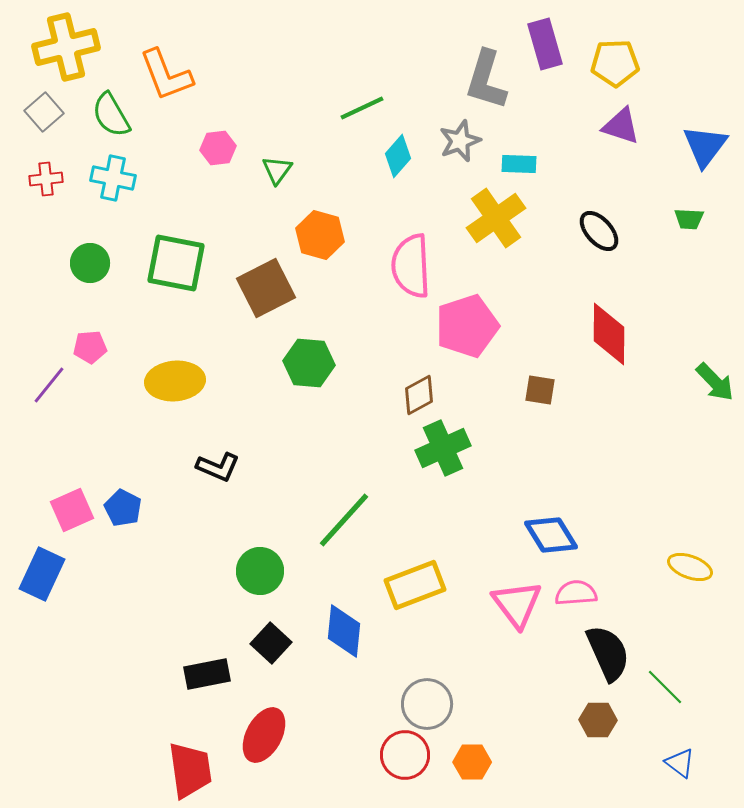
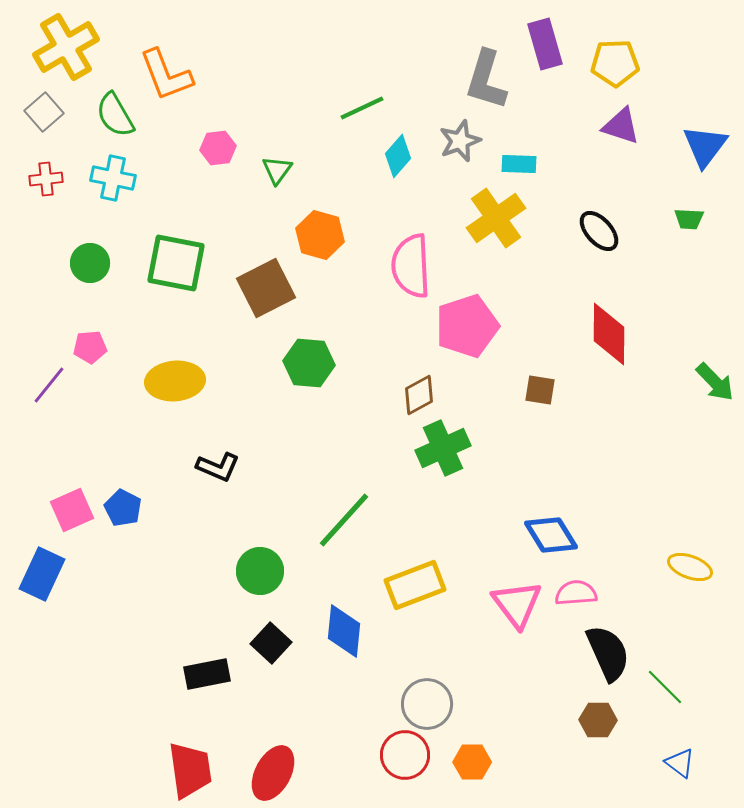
yellow cross at (66, 47): rotated 16 degrees counterclockwise
green semicircle at (111, 115): moved 4 px right
red ellipse at (264, 735): moved 9 px right, 38 px down
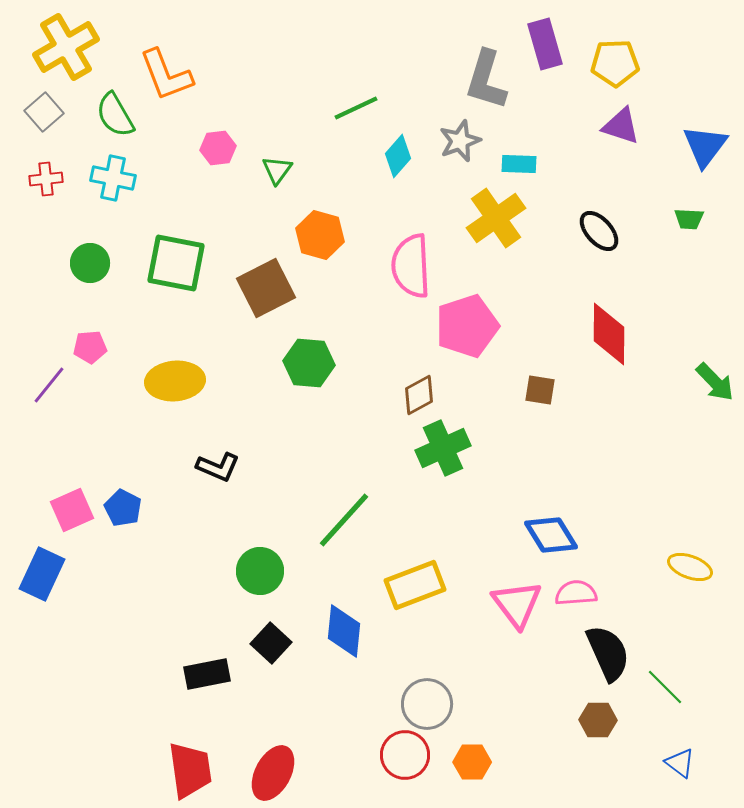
green line at (362, 108): moved 6 px left
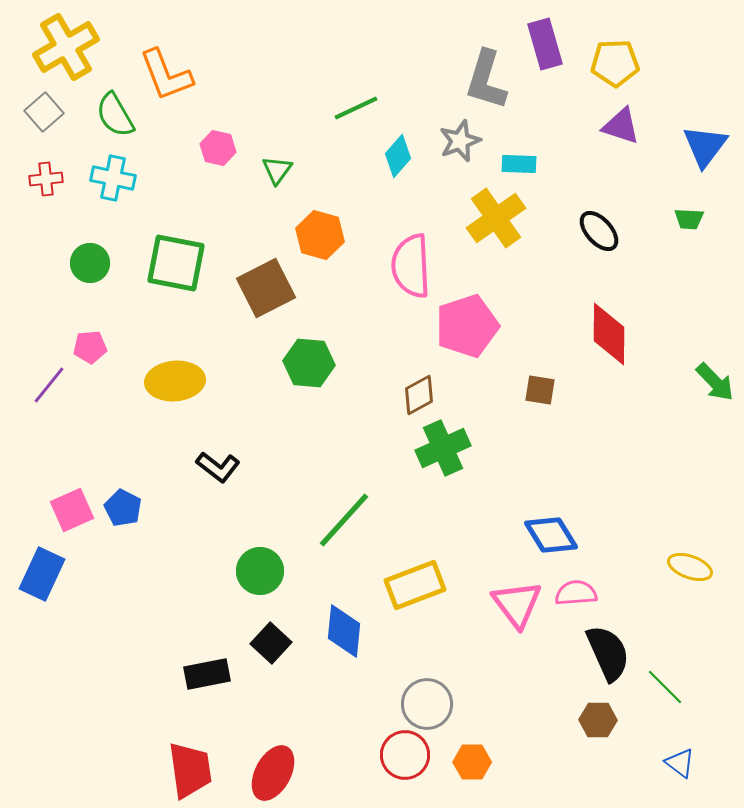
pink hexagon at (218, 148): rotated 20 degrees clockwise
black L-shape at (218, 467): rotated 15 degrees clockwise
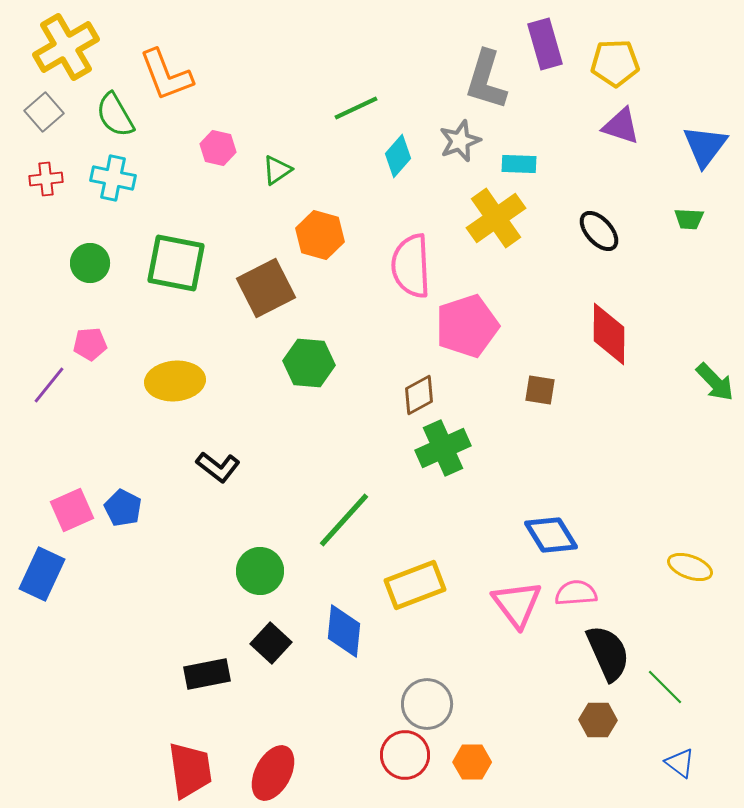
green triangle at (277, 170): rotated 20 degrees clockwise
pink pentagon at (90, 347): moved 3 px up
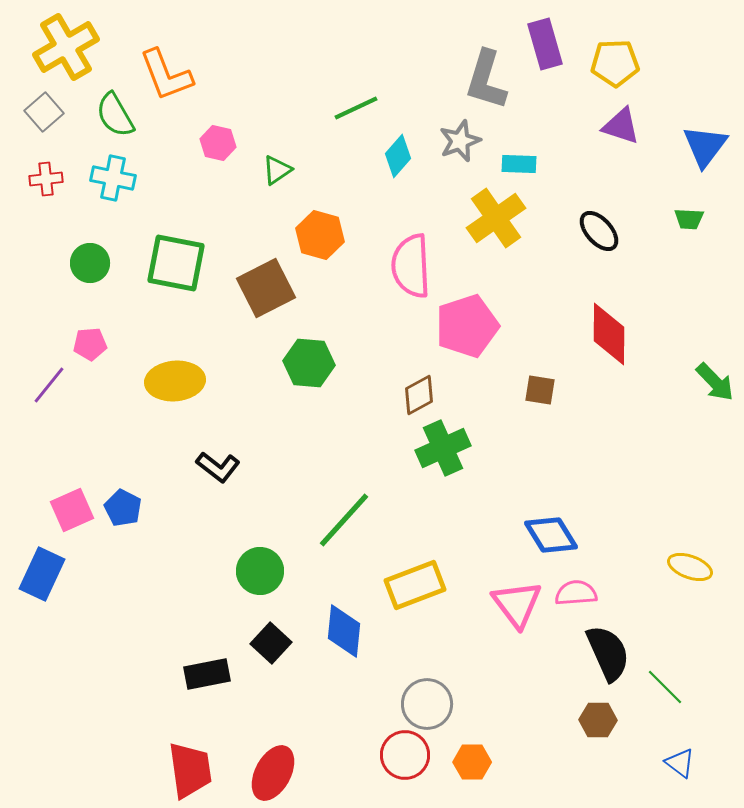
pink hexagon at (218, 148): moved 5 px up
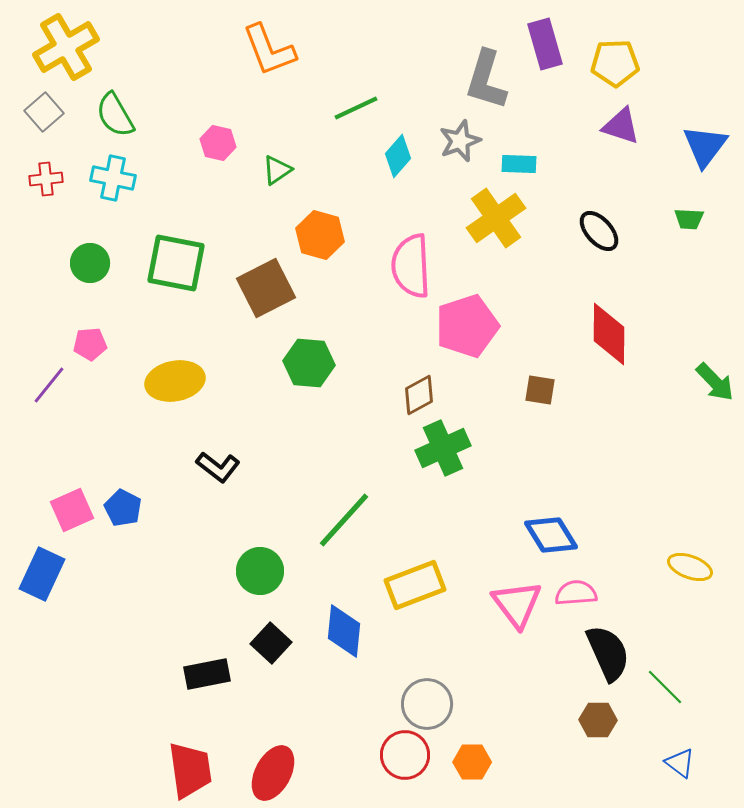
orange L-shape at (166, 75): moved 103 px right, 25 px up
yellow ellipse at (175, 381): rotated 6 degrees counterclockwise
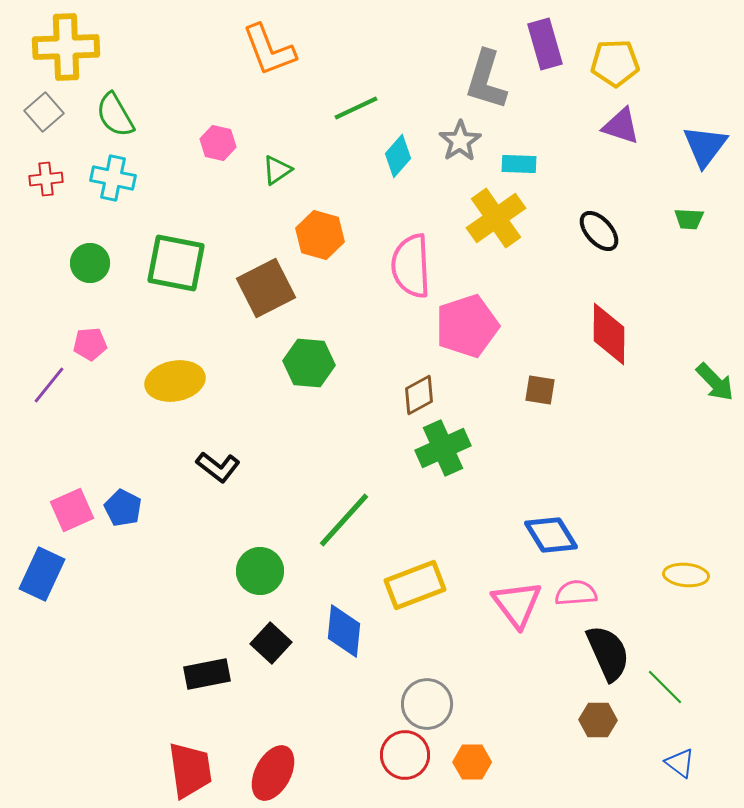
yellow cross at (66, 47): rotated 28 degrees clockwise
gray star at (460, 141): rotated 12 degrees counterclockwise
yellow ellipse at (690, 567): moved 4 px left, 8 px down; rotated 15 degrees counterclockwise
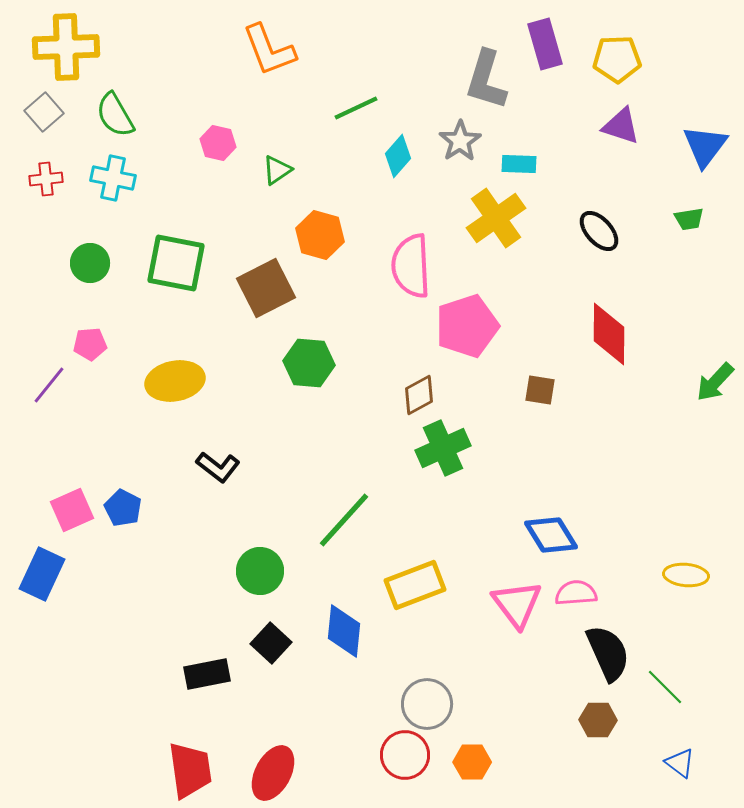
yellow pentagon at (615, 63): moved 2 px right, 4 px up
green trapezoid at (689, 219): rotated 12 degrees counterclockwise
green arrow at (715, 382): rotated 87 degrees clockwise
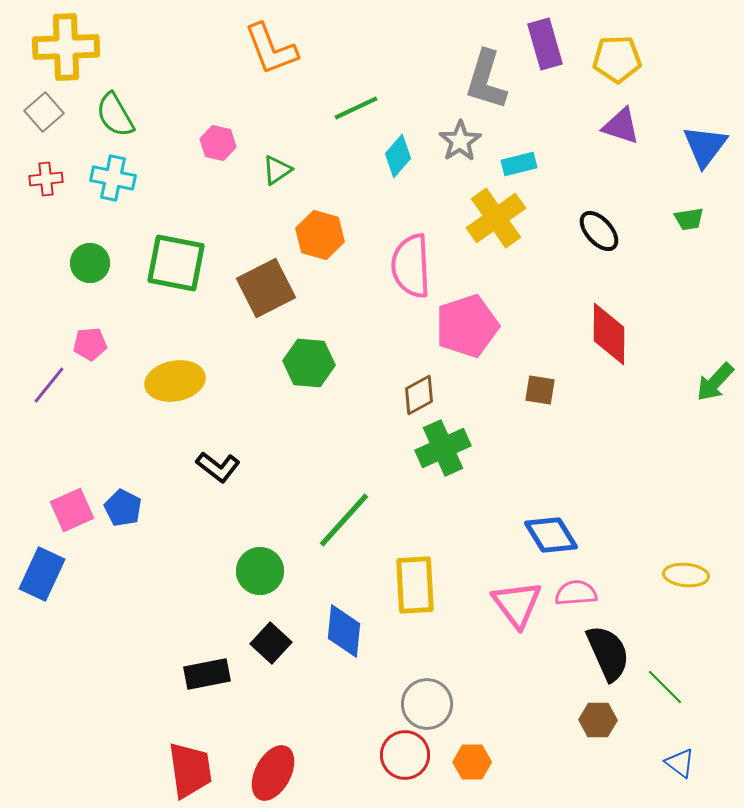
orange L-shape at (269, 50): moved 2 px right, 1 px up
cyan rectangle at (519, 164): rotated 16 degrees counterclockwise
yellow rectangle at (415, 585): rotated 72 degrees counterclockwise
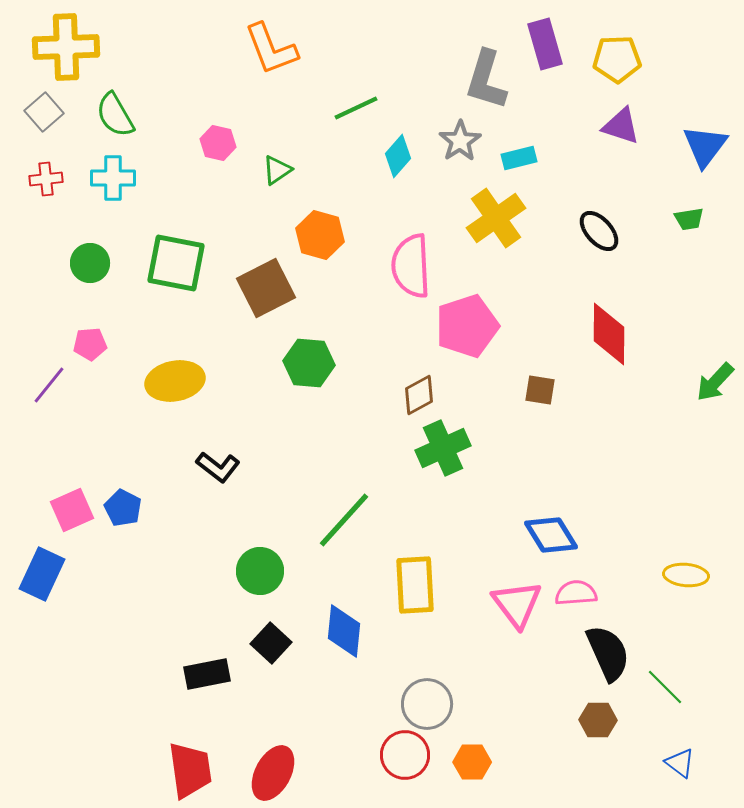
cyan rectangle at (519, 164): moved 6 px up
cyan cross at (113, 178): rotated 12 degrees counterclockwise
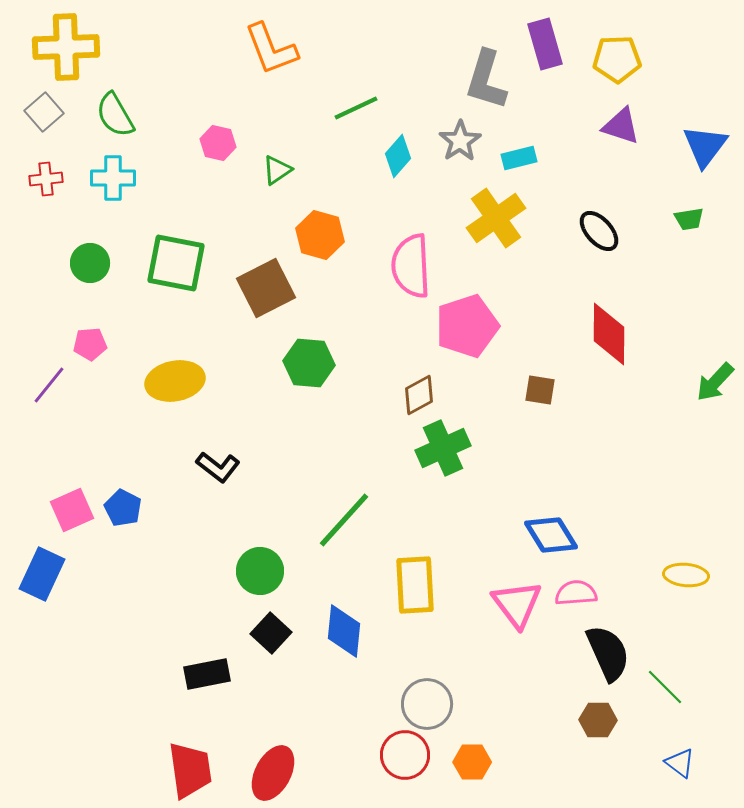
black square at (271, 643): moved 10 px up
